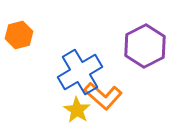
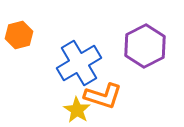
blue cross: moved 1 px left, 9 px up
orange L-shape: rotated 24 degrees counterclockwise
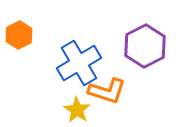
orange hexagon: rotated 12 degrees counterclockwise
orange L-shape: moved 4 px right, 5 px up
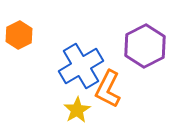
blue cross: moved 2 px right, 3 px down
orange L-shape: moved 1 px right, 2 px up; rotated 99 degrees clockwise
yellow star: rotated 8 degrees clockwise
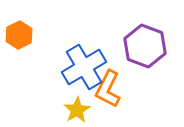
purple hexagon: rotated 12 degrees counterclockwise
blue cross: moved 3 px right, 1 px down
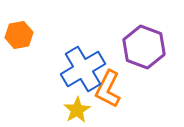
orange hexagon: rotated 16 degrees clockwise
purple hexagon: moved 1 px left, 1 px down
blue cross: moved 1 px left, 2 px down
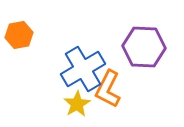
purple hexagon: rotated 18 degrees counterclockwise
yellow star: moved 6 px up
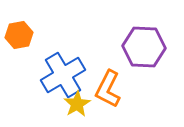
blue cross: moved 20 px left, 6 px down
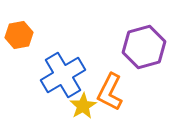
purple hexagon: rotated 18 degrees counterclockwise
orange L-shape: moved 2 px right, 3 px down
yellow star: moved 6 px right, 2 px down
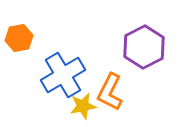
orange hexagon: moved 3 px down
purple hexagon: rotated 12 degrees counterclockwise
yellow star: rotated 20 degrees clockwise
